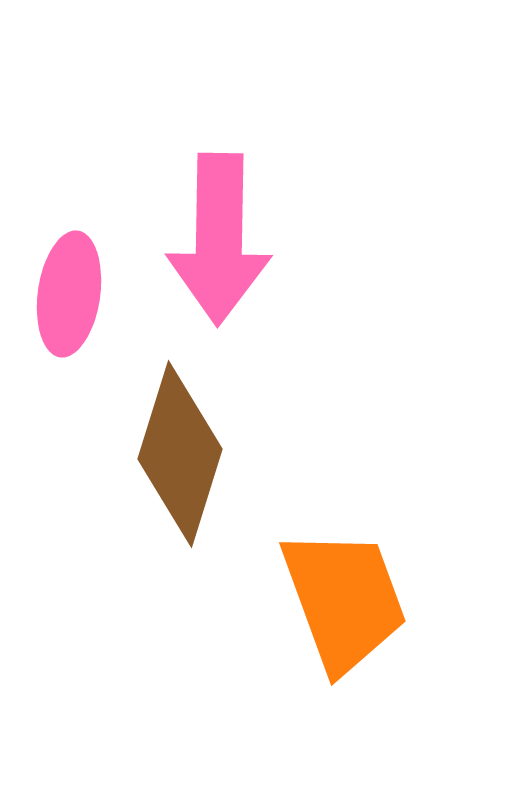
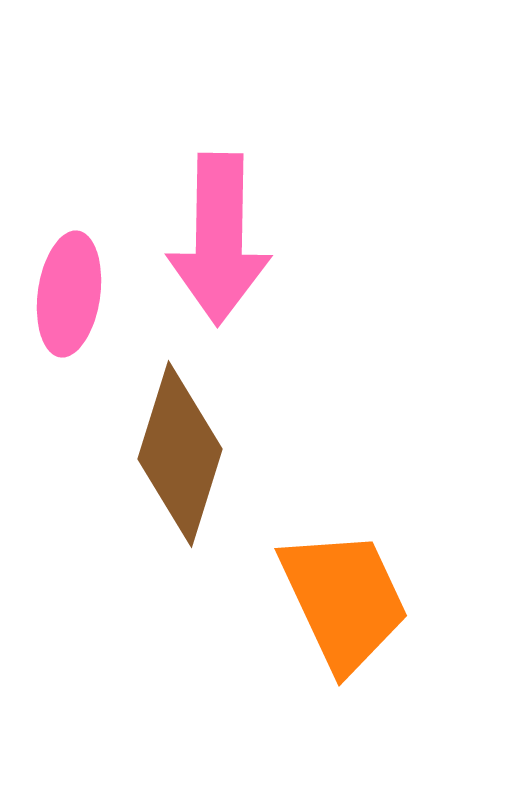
orange trapezoid: rotated 5 degrees counterclockwise
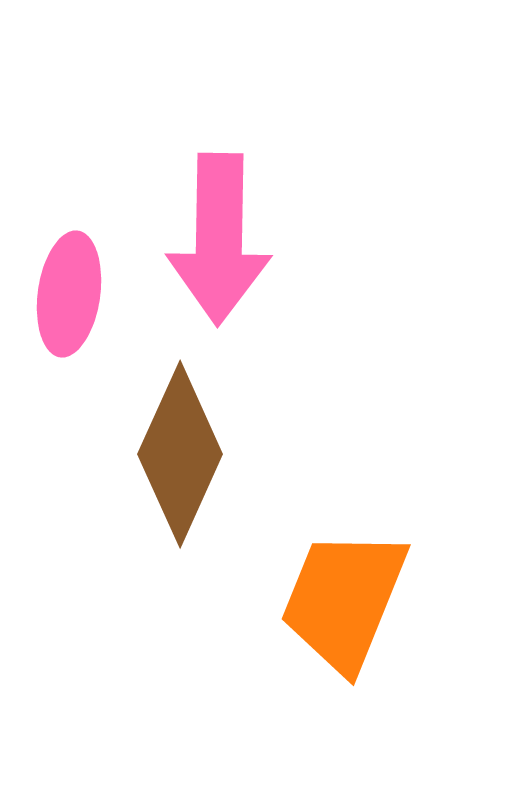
brown diamond: rotated 7 degrees clockwise
orange trapezoid: rotated 133 degrees counterclockwise
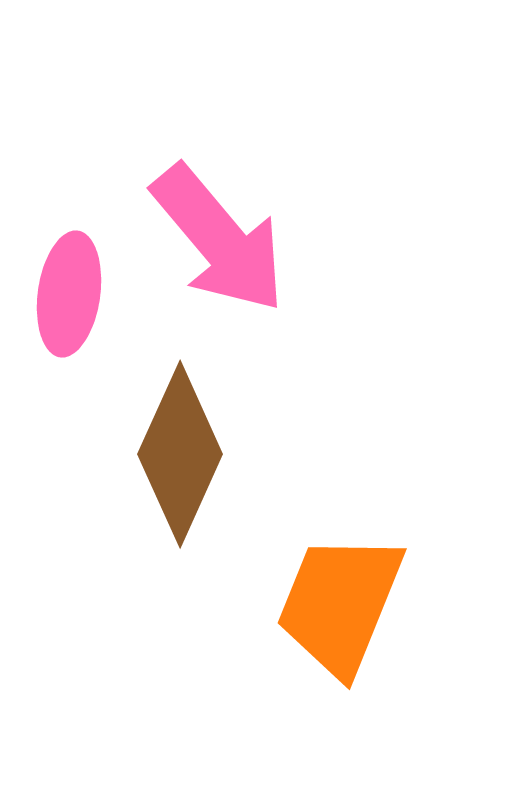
pink arrow: rotated 41 degrees counterclockwise
orange trapezoid: moved 4 px left, 4 px down
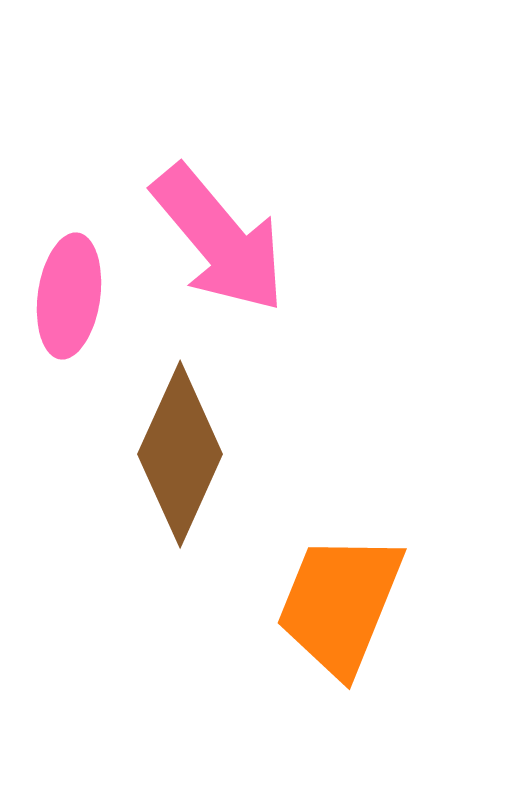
pink ellipse: moved 2 px down
